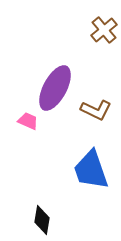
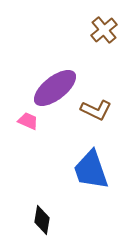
purple ellipse: rotated 24 degrees clockwise
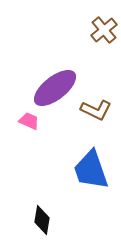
pink trapezoid: moved 1 px right
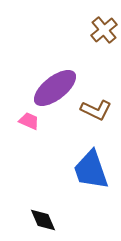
black diamond: moved 1 px right; rotated 32 degrees counterclockwise
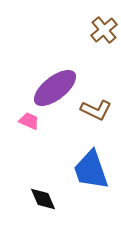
black diamond: moved 21 px up
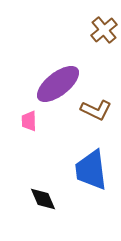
purple ellipse: moved 3 px right, 4 px up
pink trapezoid: rotated 115 degrees counterclockwise
blue trapezoid: rotated 12 degrees clockwise
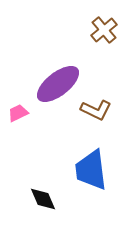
pink trapezoid: moved 11 px left, 8 px up; rotated 65 degrees clockwise
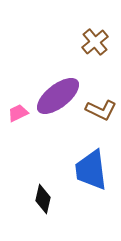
brown cross: moved 9 px left, 12 px down
purple ellipse: moved 12 px down
brown L-shape: moved 5 px right
black diamond: rotated 36 degrees clockwise
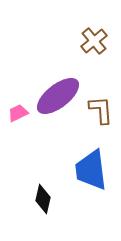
brown cross: moved 1 px left, 1 px up
brown L-shape: rotated 120 degrees counterclockwise
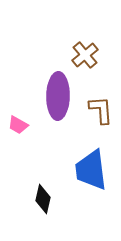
brown cross: moved 9 px left, 14 px down
purple ellipse: rotated 51 degrees counterclockwise
pink trapezoid: moved 12 px down; rotated 125 degrees counterclockwise
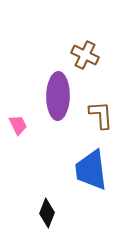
brown cross: rotated 24 degrees counterclockwise
brown L-shape: moved 5 px down
pink trapezoid: rotated 145 degrees counterclockwise
black diamond: moved 4 px right, 14 px down; rotated 8 degrees clockwise
